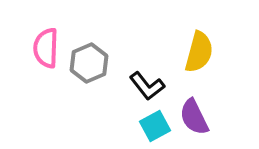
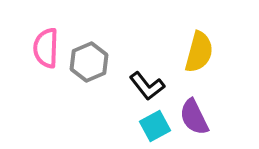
gray hexagon: moved 1 px up
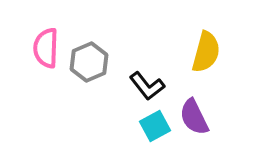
yellow semicircle: moved 7 px right
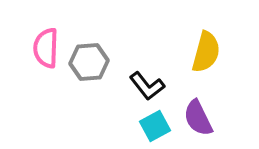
gray hexagon: rotated 18 degrees clockwise
purple semicircle: moved 4 px right, 1 px down
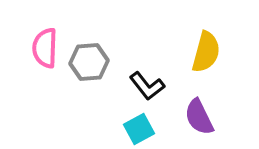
pink semicircle: moved 1 px left
purple semicircle: moved 1 px right, 1 px up
cyan square: moved 16 px left, 3 px down
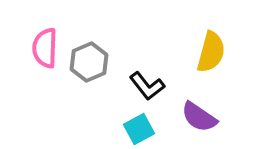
yellow semicircle: moved 5 px right
gray hexagon: rotated 18 degrees counterclockwise
purple semicircle: rotated 30 degrees counterclockwise
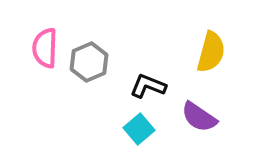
black L-shape: moved 1 px right; rotated 150 degrees clockwise
cyan square: rotated 12 degrees counterclockwise
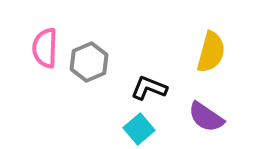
black L-shape: moved 1 px right, 2 px down
purple semicircle: moved 7 px right
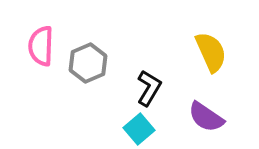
pink semicircle: moved 4 px left, 2 px up
yellow semicircle: rotated 39 degrees counterclockwise
gray hexagon: moved 1 px left, 1 px down
black L-shape: rotated 99 degrees clockwise
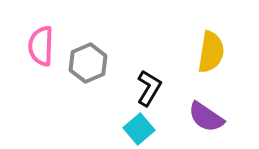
yellow semicircle: rotated 33 degrees clockwise
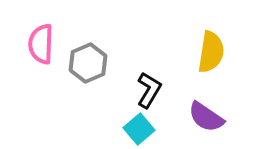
pink semicircle: moved 2 px up
black L-shape: moved 2 px down
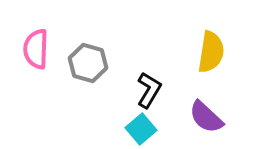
pink semicircle: moved 5 px left, 5 px down
gray hexagon: rotated 21 degrees counterclockwise
purple semicircle: rotated 9 degrees clockwise
cyan square: moved 2 px right
